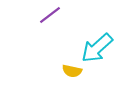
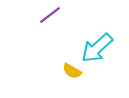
yellow semicircle: rotated 18 degrees clockwise
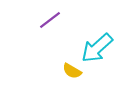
purple line: moved 5 px down
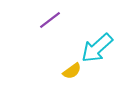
yellow semicircle: rotated 66 degrees counterclockwise
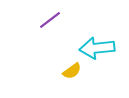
cyan arrow: rotated 36 degrees clockwise
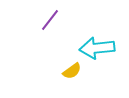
purple line: rotated 15 degrees counterclockwise
